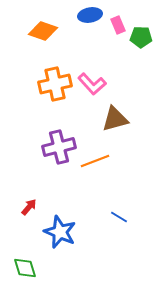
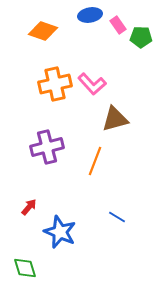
pink rectangle: rotated 12 degrees counterclockwise
purple cross: moved 12 px left
orange line: rotated 48 degrees counterclockwise
blue line: moved 2 px left
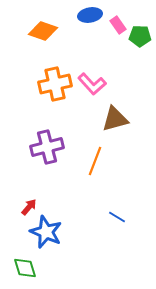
green pentagon: moved 1 px left, 1 px up
blue star: moved 14 px left
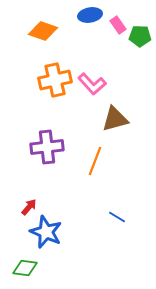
orange cross: moved 4 px up
purple cross: rotated 8 degrees clockwise
green diamond: rotated 65 degrees counterclockwise
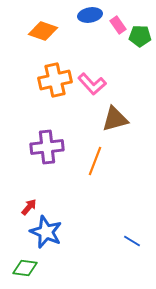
blue line: moved 15 px right, 24 px down
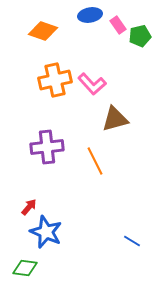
green pentagon: rotated 15 degrees counterclockwise
orange line: rotated 48 degrees counterclockwise
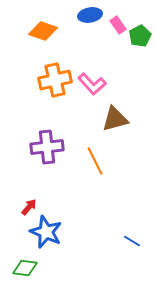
green pentagon: rotated 15 degrees counterclockwise
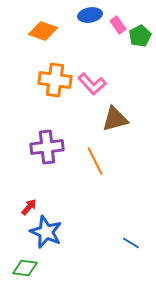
orange cross: rotated 20 degrees clockwise
blue line: moved 1 px left, 2 px down
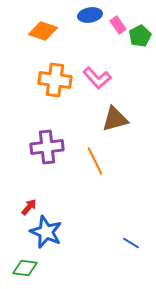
pink L-shape: moved 5 px right, 6 px up
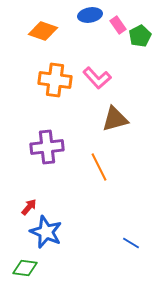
orange line: moved 4 px right, 6 px down
